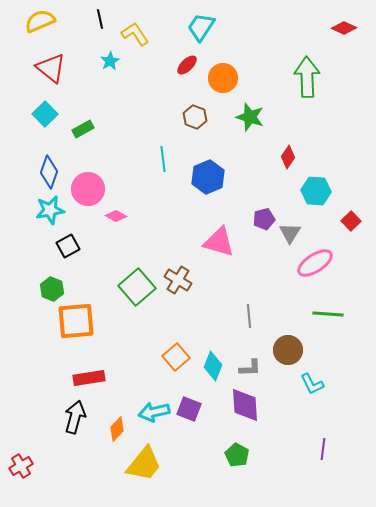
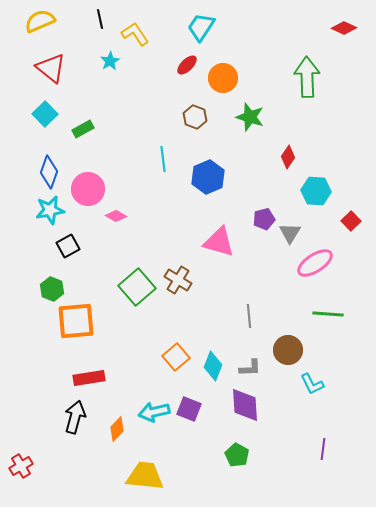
yellow trapezoid at (144, 464): moved 1 px right, 12 px down; rotated 123 degrees counterclockwise
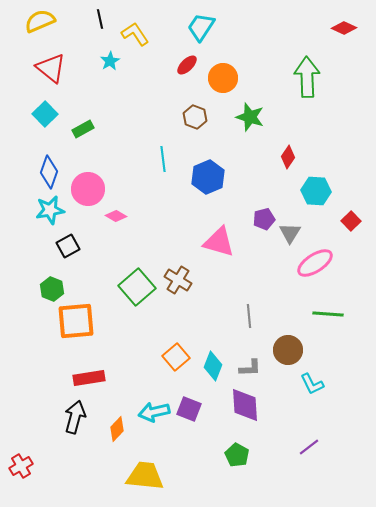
purple line at (323, 449): moved 14 px left, 2 px up; rotated 45 degrees clockwise
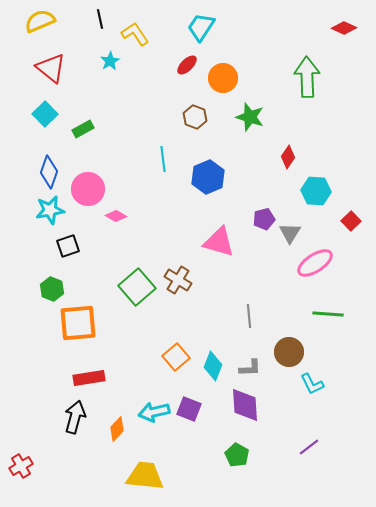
black square at (68, 246): rotated 10 degrees clockwise
orange square at (76, 321): moved 2 px right, 2 px down
brown circle at (288, 350): moved 1 px right, 2 px down
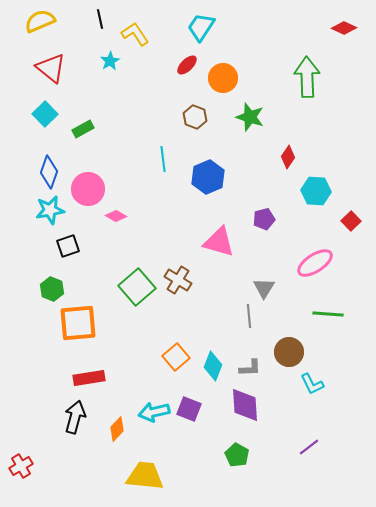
gray triangle at (290, 233): moved 26 px left, 55 px down
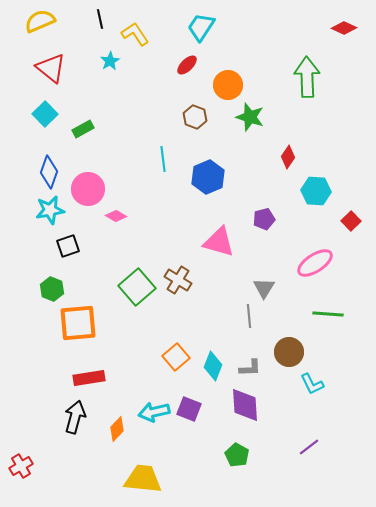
orange circle at (223, 78): moved 5 px right, 7 px down
yellow trapezoid at (145, 476): moved 2 px left, 3 px down
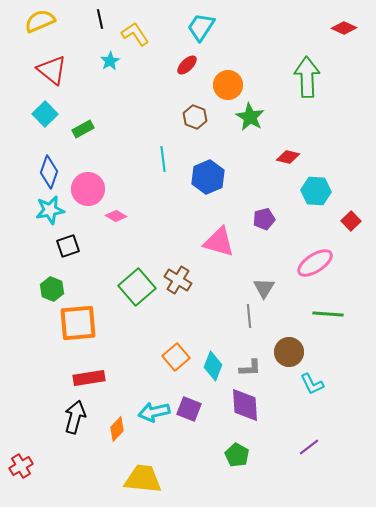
red triangle at (51, 68): moved 1 px right, 2 px down
green star at (250, 117): rotated 12 degrees clockwise
red diamond at (288, 157): rotated 70 degrees clockwise
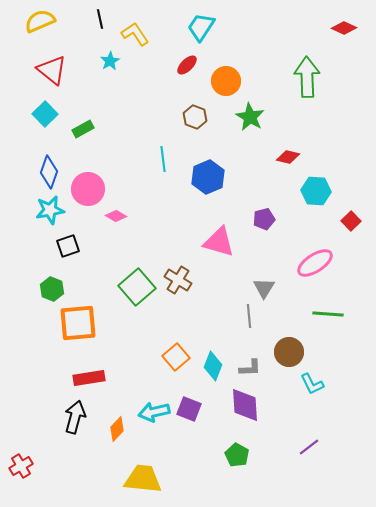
orange circle at (228, 85): moved 2 px left, 4 px up
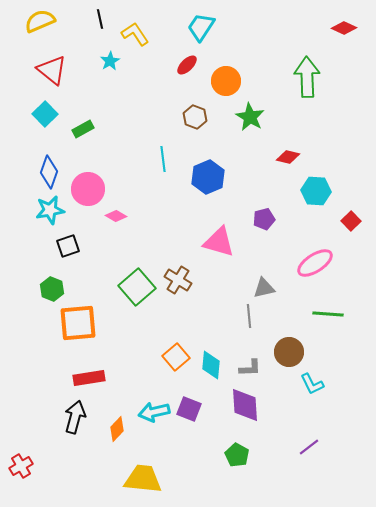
gray triangle at (264, 288): rotated 45 degrees clockwise
cyan diamond at (213, 366): moved 2 px left, 1 px up; rotated 16 degrees counterclockwise
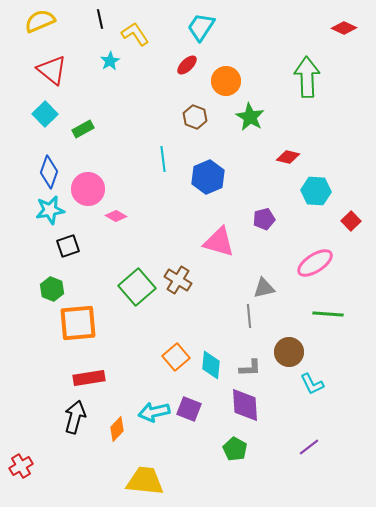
green pentagon at (237, 455): moved 2 px left, 6 px up
yellow trapezoid at (143, 479): moved 2 px right, 2 px down
